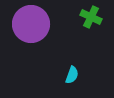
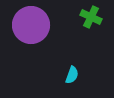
purple circle: moved 1 px down
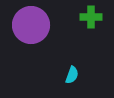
green cross: rotated 25 degrees counterclockwise
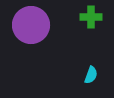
cyan semicircle: moved 19 px right
